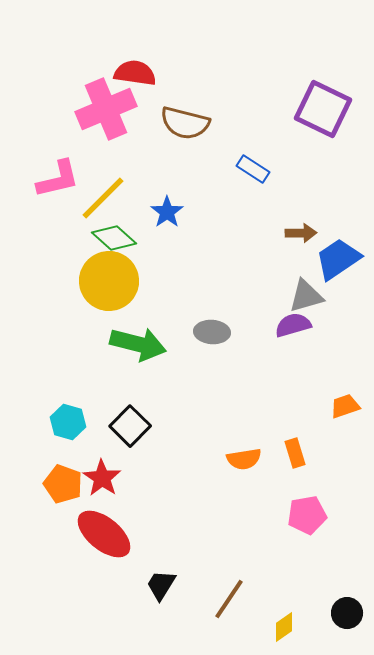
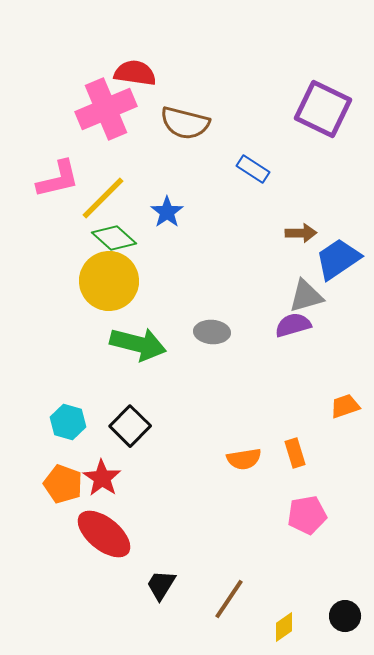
black circle: moved 2 px left, 3 px down
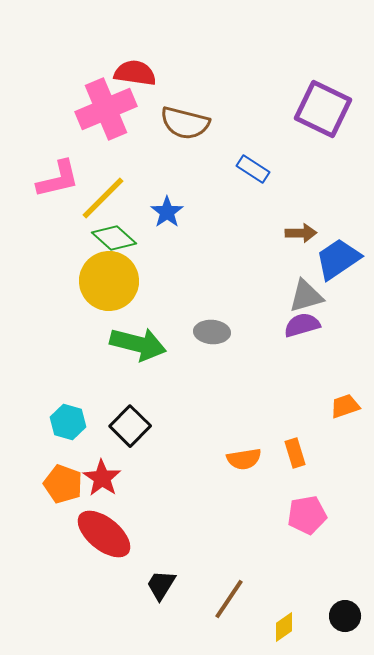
purple semicircle: moved 9 px right
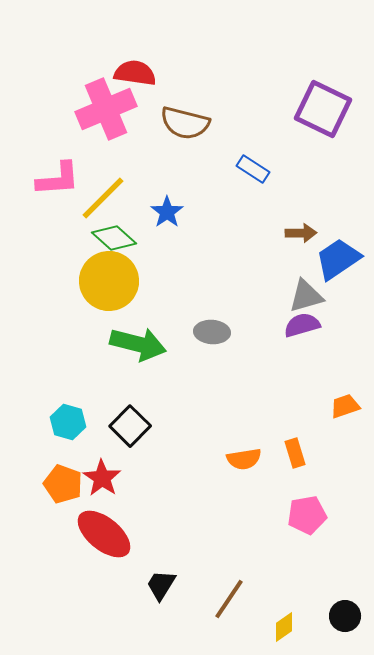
pink L-shape: rotated 9 degrees clockwise
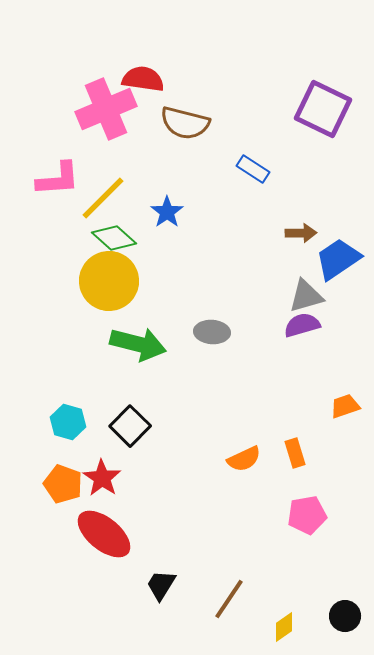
red semicircle: moved 8 px right, 6 px down
orange semicircle: rotated 16 degrees counterclockwise
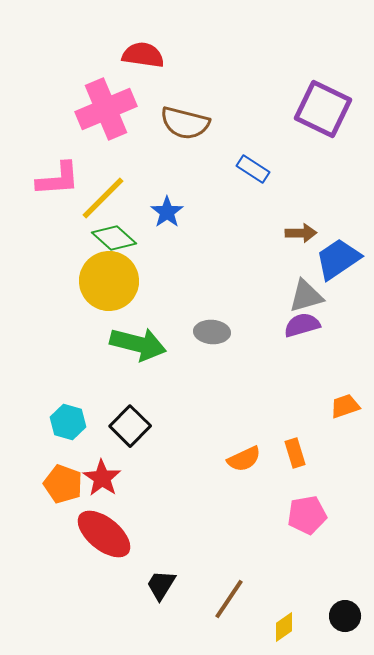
red semicircle: moved 24 px up
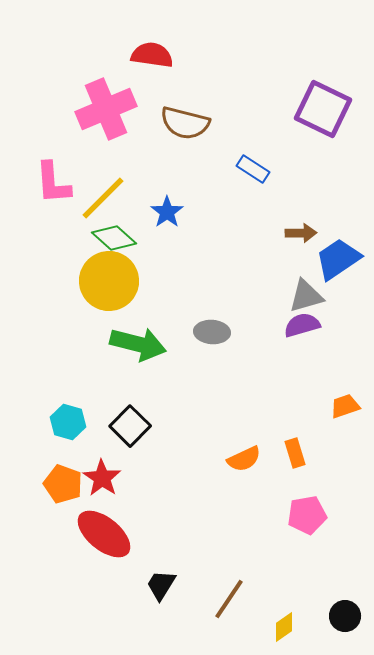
red semicircle: moved 9 px right
pink L-shape: moved 5 px left, 4 px down; rotated 90 degrees clockwise
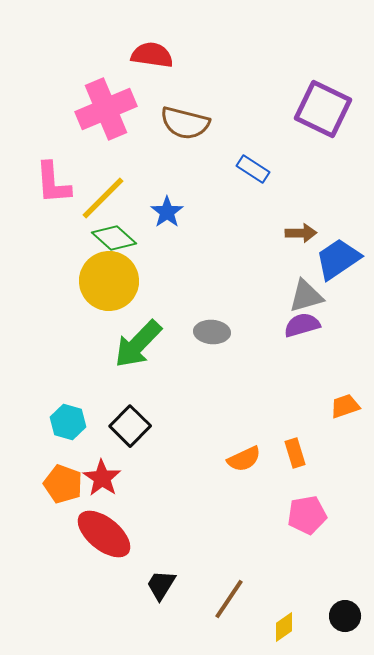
green arrow: rotated 120 degrees clockwise
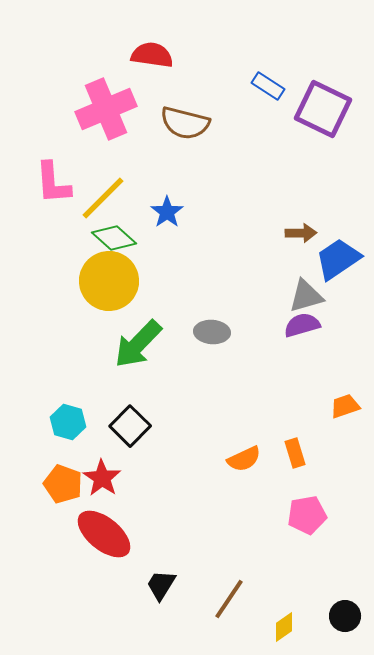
blue rectangle: moved 15 px right, 83 px up
